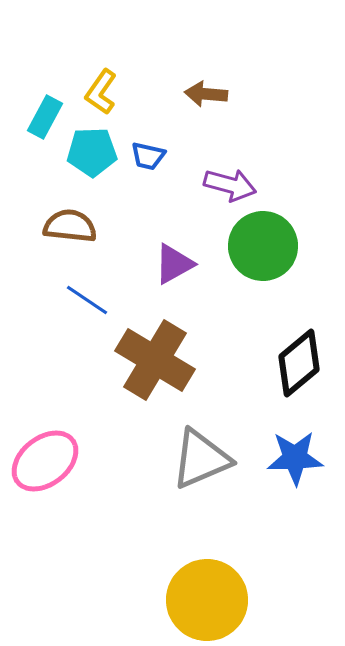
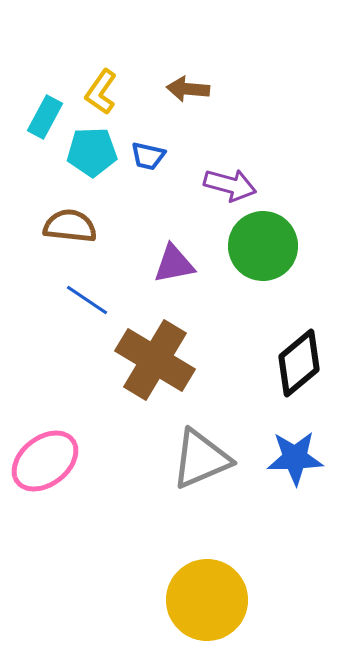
brown arrow: moved 18 px left, 5 px up
purple triangle: rotated 18 degrees clockwise
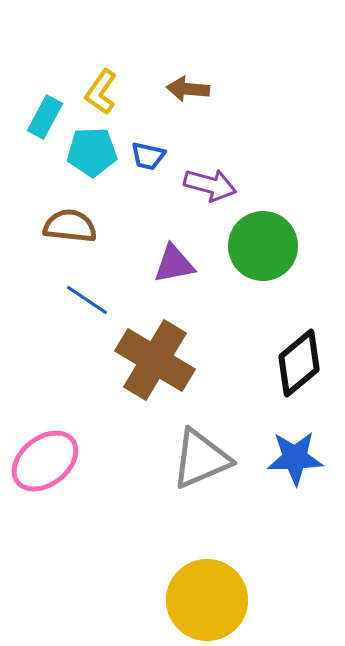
purple arrow: moved 20 px left
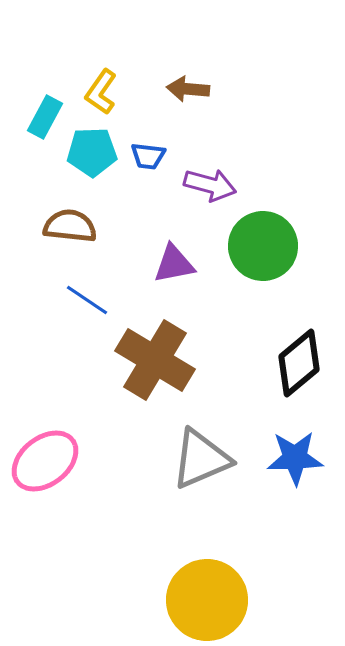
blue trapezoid: rotated 6 degrees counterclockwise
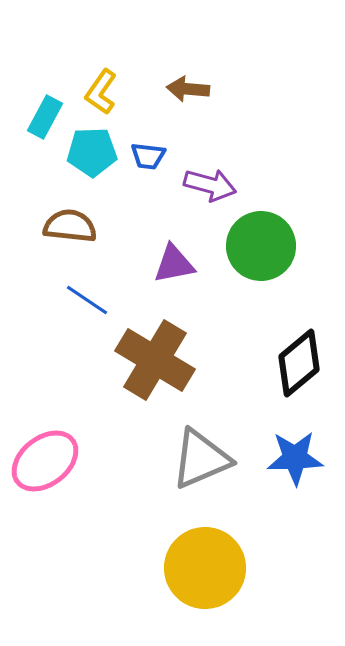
green circle: moved 2 px left
yellow circle: moved 2 px left, 32 px up
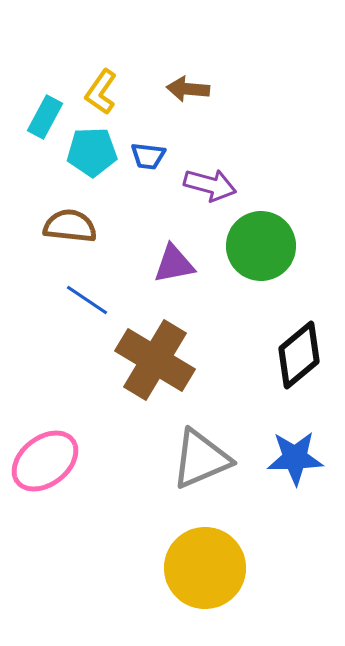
black diamond: moved 8 px up
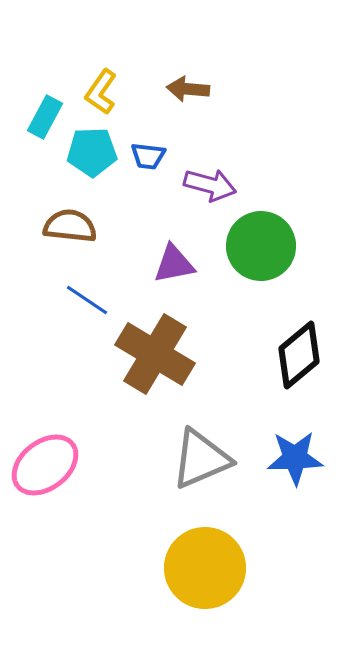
brown cross: moved 6 px up
pink ellipse: moved 4 px down
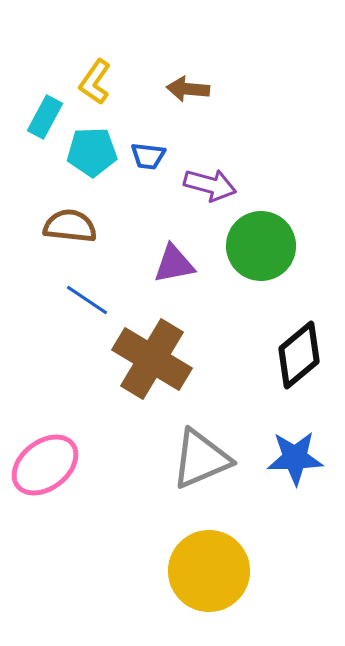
yellow L-shape: moved 6 px left, 10 px up
brown cross: moved 3 px left, 5 px down
yellow circle: moved 4 px right, 3 px down
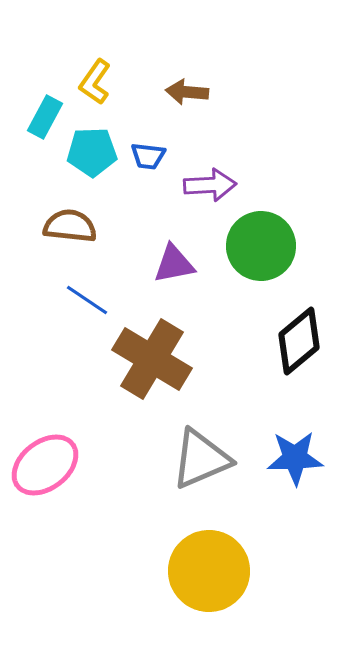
brown arrow: moved 1 px left, 3 px down
purple arrow: rotated 18 degrees counterclockwise
black diamond: moved 14 px up
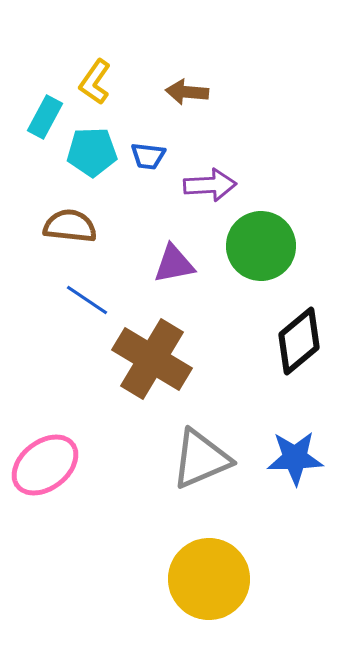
yellow circle: moved 8 px down
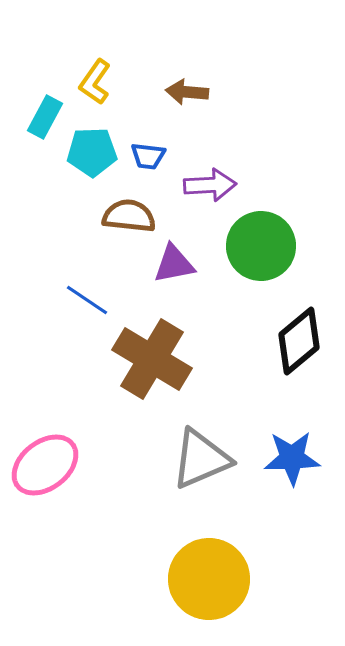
brown semicircle: moved 59 px right, 10 px up
blue star: moved 3 px left
